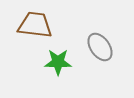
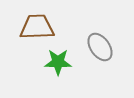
brown trapezoid: moved 2 px right, 2 px down; rotated 9 degrees counterclockwise
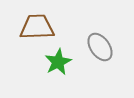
green star: rotated 28 degrees counterclockwise
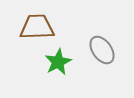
gray ellipse: moved 2 px right, 3 px down
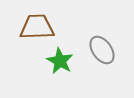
green star: moved 2 px right, 1 px up; rotated 16 degrees counterclockwise
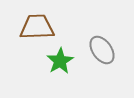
green star: rotated 12 degrees clockwise
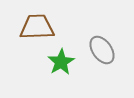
green star: moved 1 px right, 1 px down
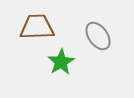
gray ellipse: moved 4 px left, 14 px up
